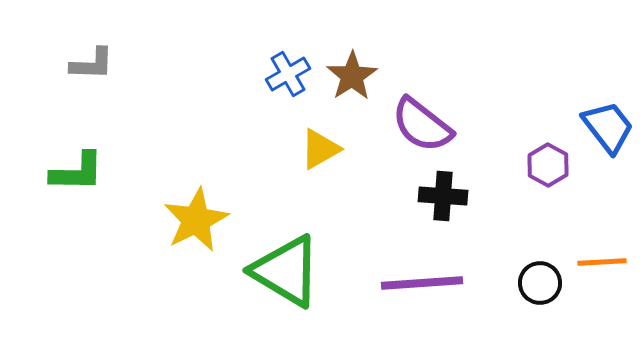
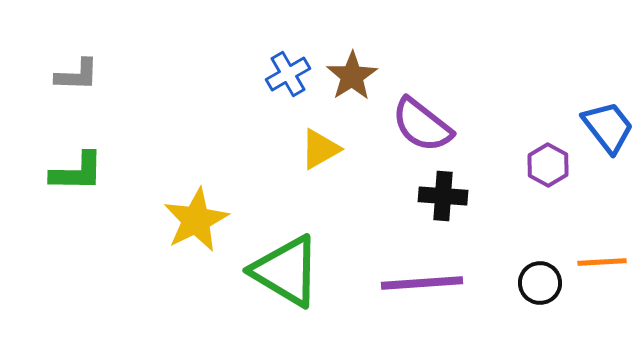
gray L-shape: moved 15 px left, 11 px down
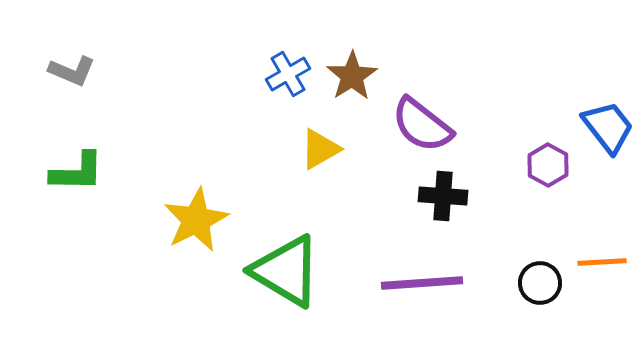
gray L-shape: moved 5 px left, 4 px up; rotated 21 degrees clockwise
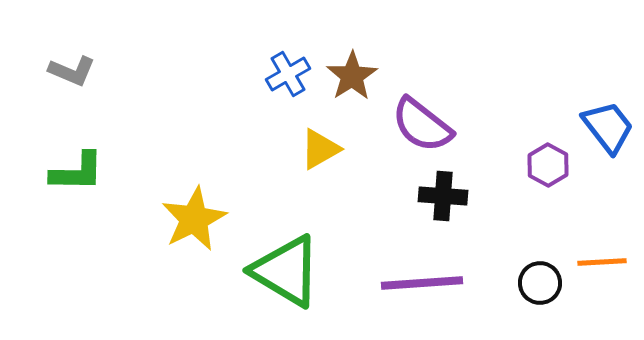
yellow star: moved 2 px left, 1 px up
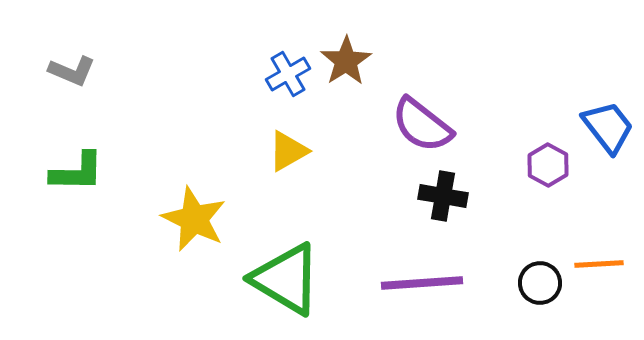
brown star: moved 6 px left, 15 px up
yellow triangle: moved 32 px left, 2 px down
black cross: rotated 6 degrees clockwise
yellow star: rotated 20 degrees counterclockwise
orange line: moved 3 px left, 2 px down
green triangle: moved 8 px down
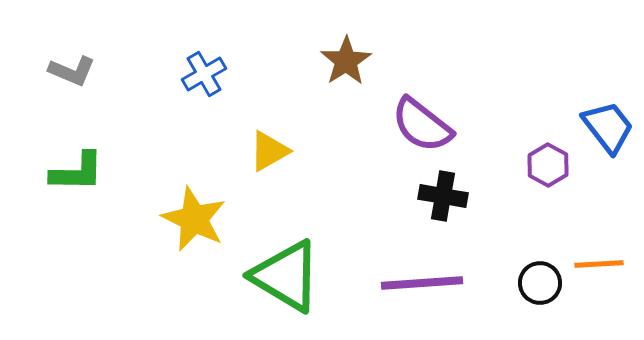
blue cross: moved 84 px left
yellow triangle: moved 19 px left
green triangle: moved 3 px up
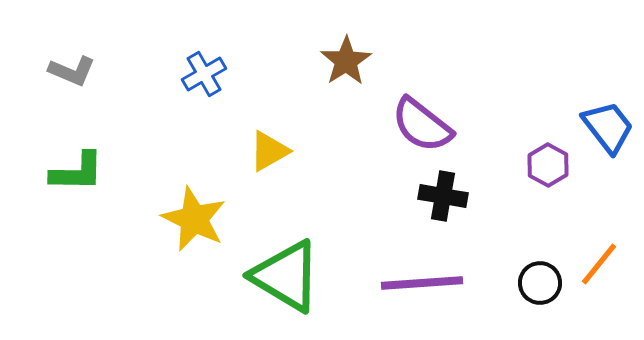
orange line: rotated 48 degrees counterclockwise
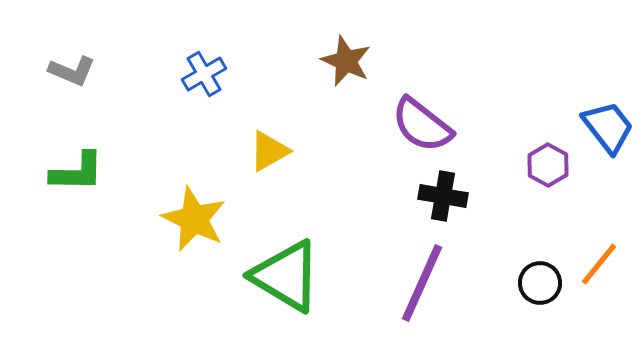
brown star: rotated 15 degrees counterclockwise
purple line: rotated 62 degrees counterclockwise
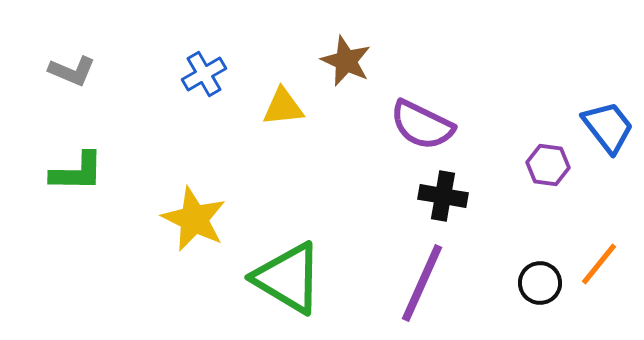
purple semicircle: rotated 12 degrees counterclockwise
yellow triangle: moved 14 px right, 44 px up; rotated 24 degrees clockwise
purple hexagon: rotated 21 degrees counterclockwise
green triangle: moved 2 px right, 2 px down
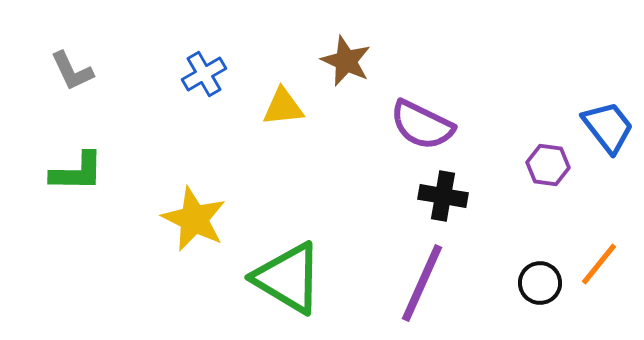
gray L-shape: rotated 42 degrees clockwise
